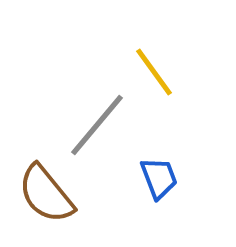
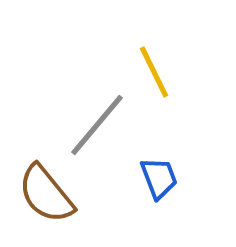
yellow line: rotated 10 degrees clockwise
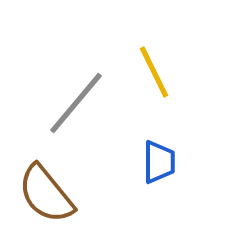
gray line: moved 21 px left, 22 px up
blue trapezoid: moved 16 px up; rotated 21 degrees clockwise
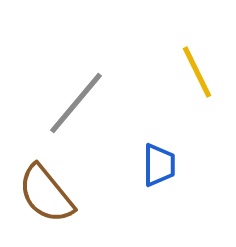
yellow line: moved 43 px right
blue trapezoid: moved 3 px down
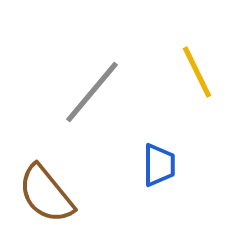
gray line: moved 16 px right, 11 px up
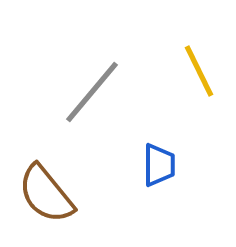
yellow line: moved 2 px right, 1 px up
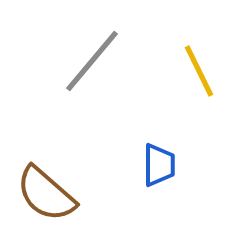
gray line: moved 31 px up
brown semicircle: rotated 10 degrees counterclockwise
